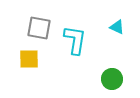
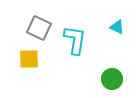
gray square: rotated 15 degrees clockwise
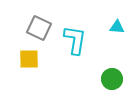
cyan triangle: rotated 21 degrees counterclockwise
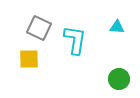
green circle: moved 7 px right
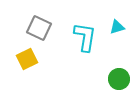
cyan triangle: rotated 21 degrees counterclockwise
cyan L-shape: moved 10 px right, 3 px up
yellow square: moved 2 px left; rotated 25 degrees counterclockwise
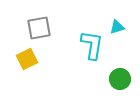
gray square: rotated 35 degrees counterclockwise
cyan L-shape: moved 7 px right, 8 px down
green circle: moved 1 px right
